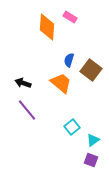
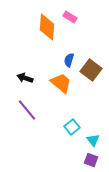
black arrow: moved 2 px right, 5 px up
cyan triangle: rotated 32 degrees counterclockwise
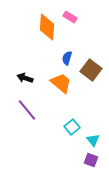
blue semicircle: moved 2 px left, 2 px up
